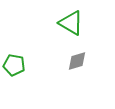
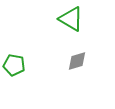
green triangle: moved 4 px up
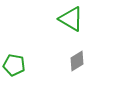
gray diamond: rotated 15 degrees counterclockwise
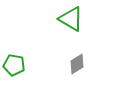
gray diamond: moved 3 px down
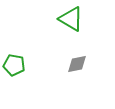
gray diamond: rotated 20 degrees clockwise
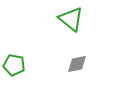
green triangle: rotated 8 degrees clockwise
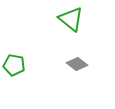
gray diamond: rotated 50 degrees clockwise
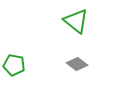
green triangle: moved 5 px right, 2 px down
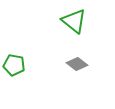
green triangle: moved 2 px left
